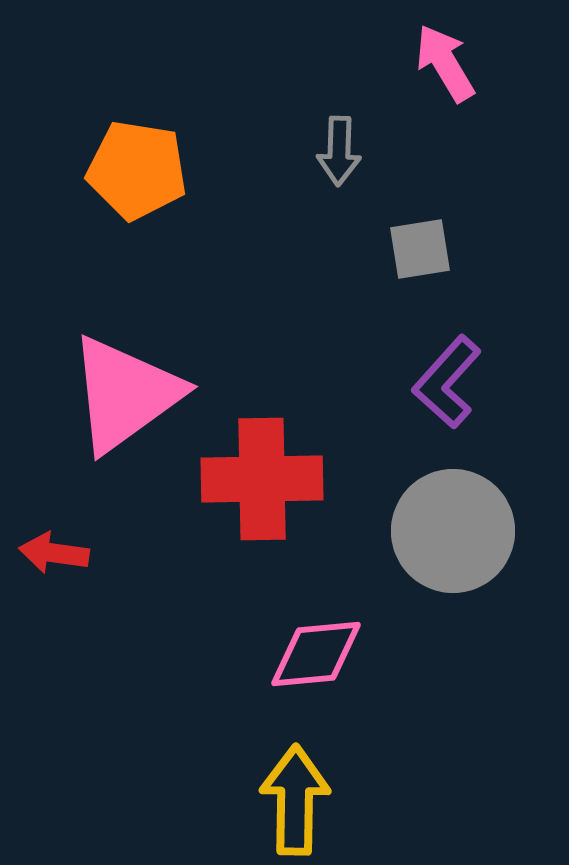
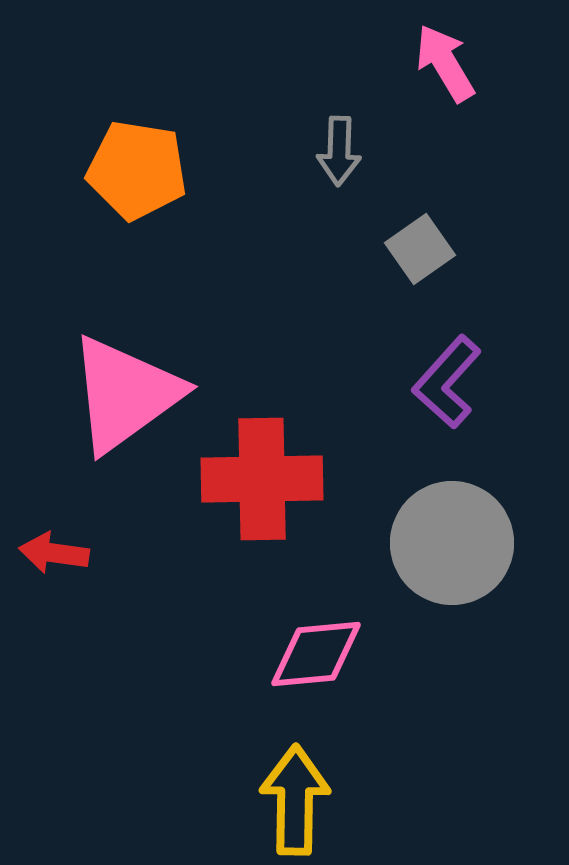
gray square: rotated 26 degrees counterclockwise
gray circle: moved 1 px left, 12 px down
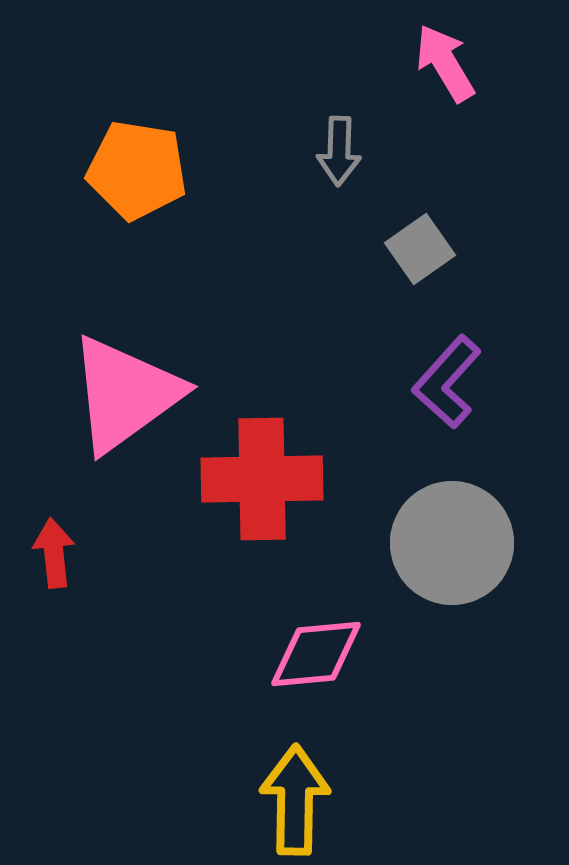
red arrow: rotated 76 degrees clockwise
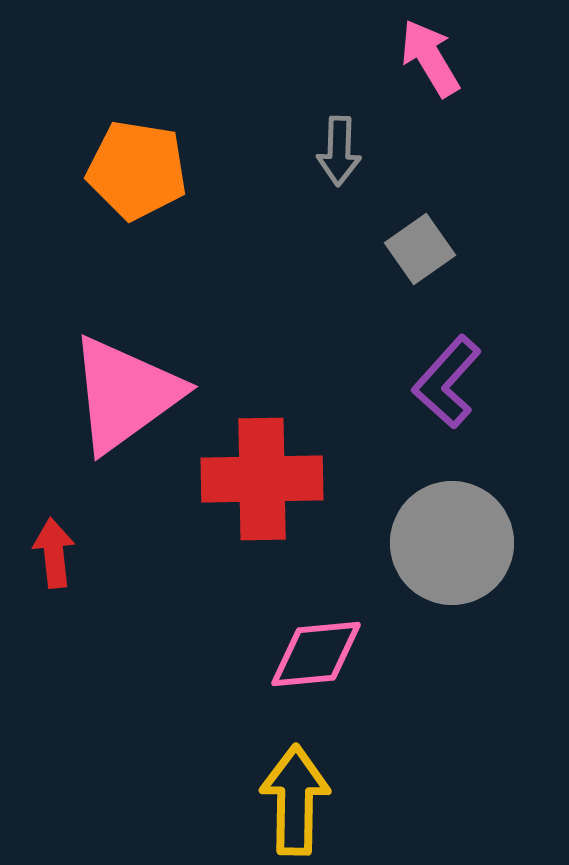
pink arrow: moved 15 px left, 5 px up
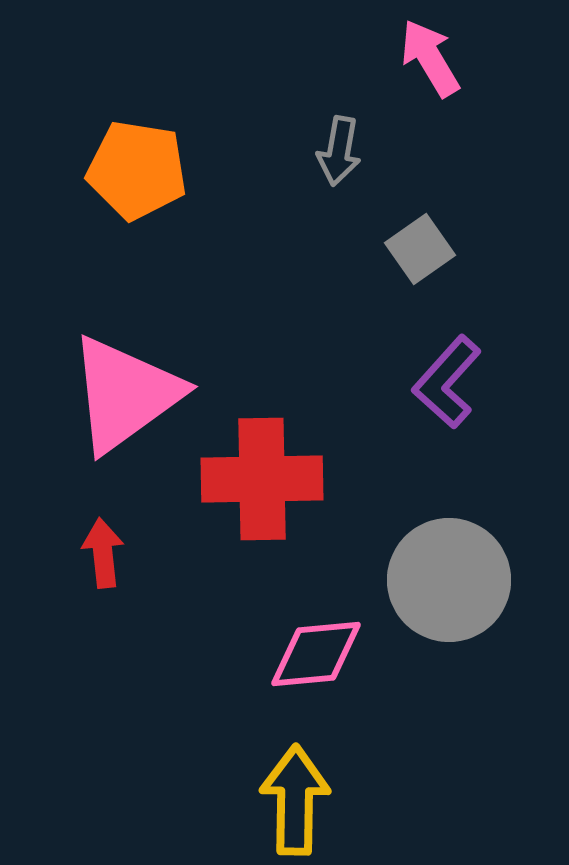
gray arrow: rotated 8 degrees clockwise
gray circle: moved 3 px left, 37 px down
red arrow: moved 49 px right
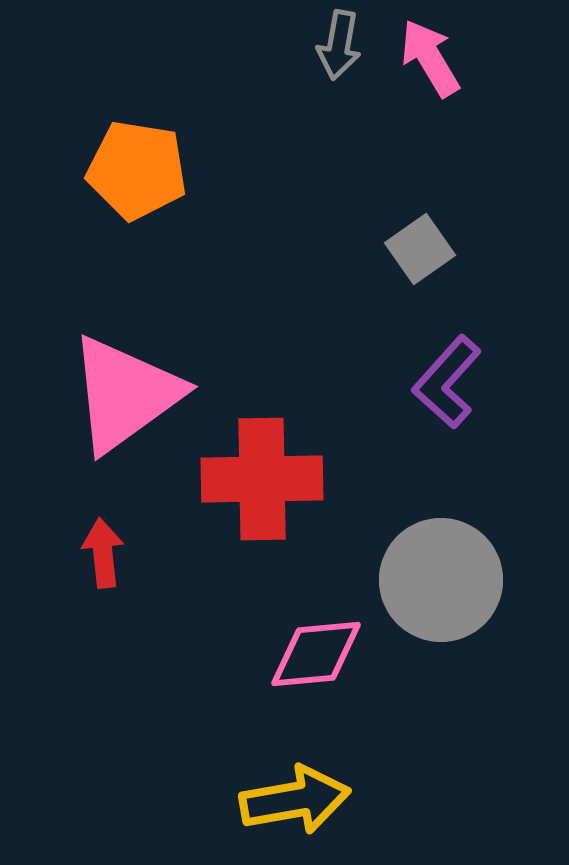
gray arrow: moved 106 px up
gray circle: moved 8 px left
yellow arrow: rotated 79 degrees clockwise
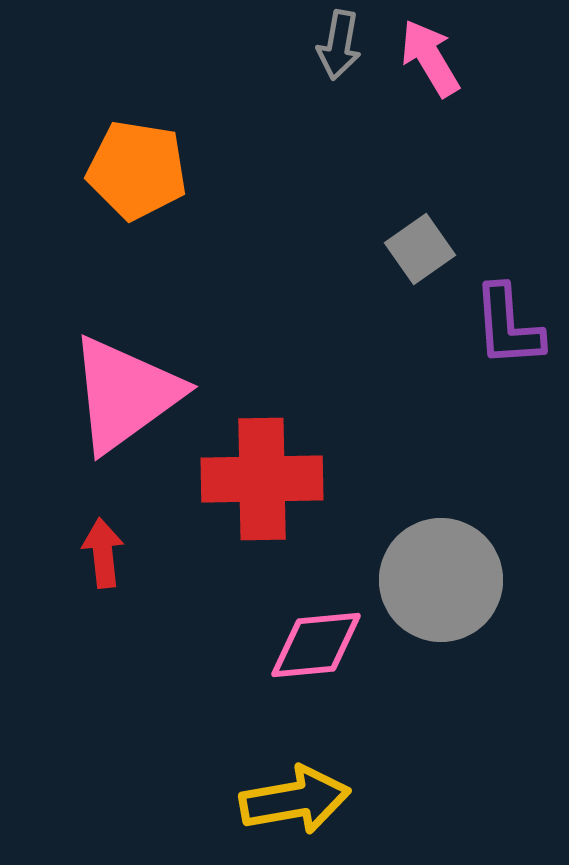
purple L-shape: moved 61 px right, 56 px up; rotated 46 degrees counterclockwise
pink diamond: moved 9 px up
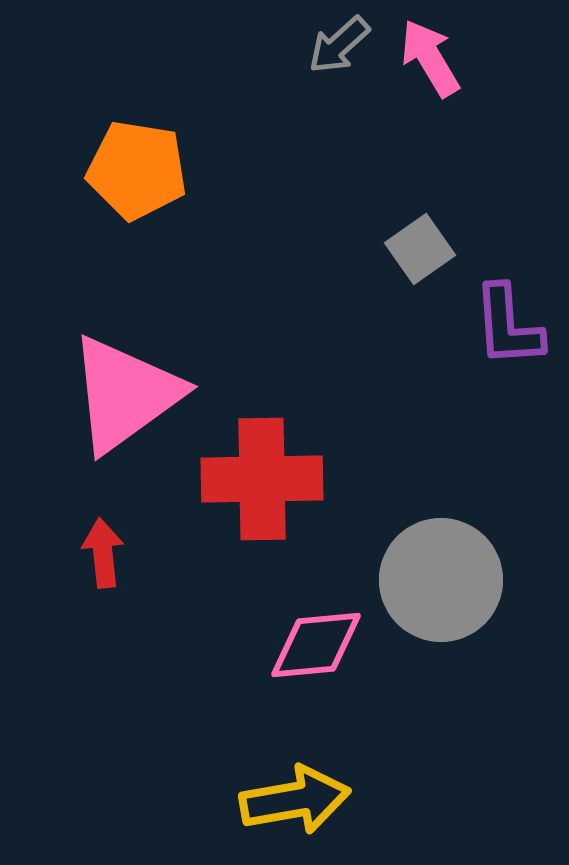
gray arrow: rotated 38 degrees clockwise
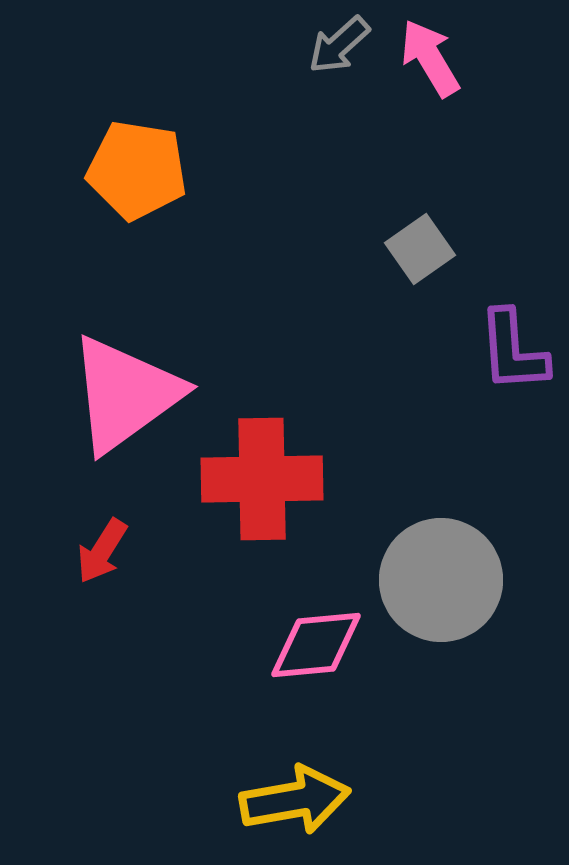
purple L-shape: moved 5 px right, 25 px down
red arrow: moved 1 px left, 2 px up; rotated 142 degrees counterclockwise
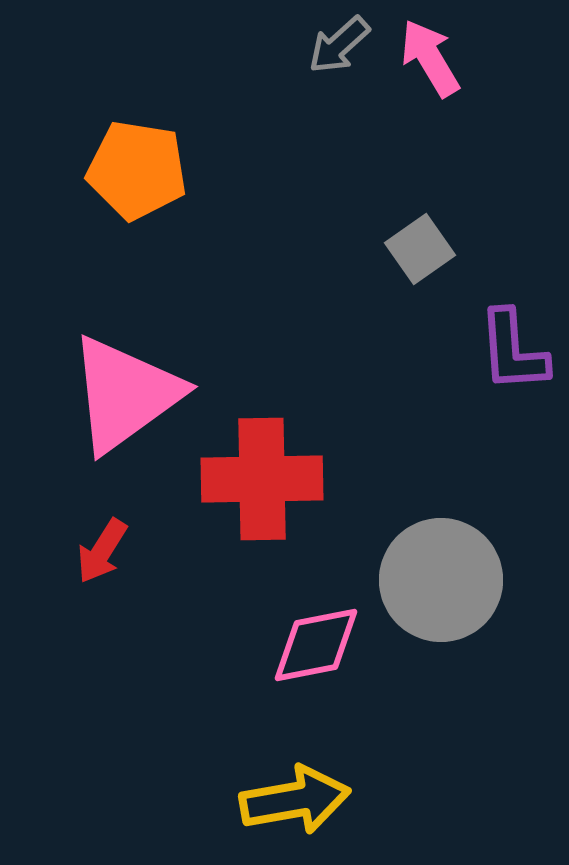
pink diamond: rotated 6 degrees counterclockwise
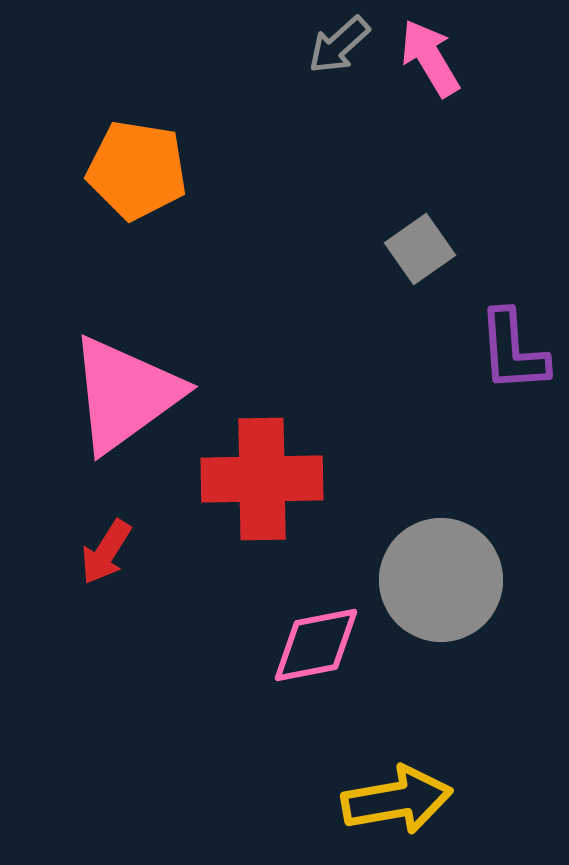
red arrow: moved 4 px right, 1 px down
yellow arrow: moved 102 px right
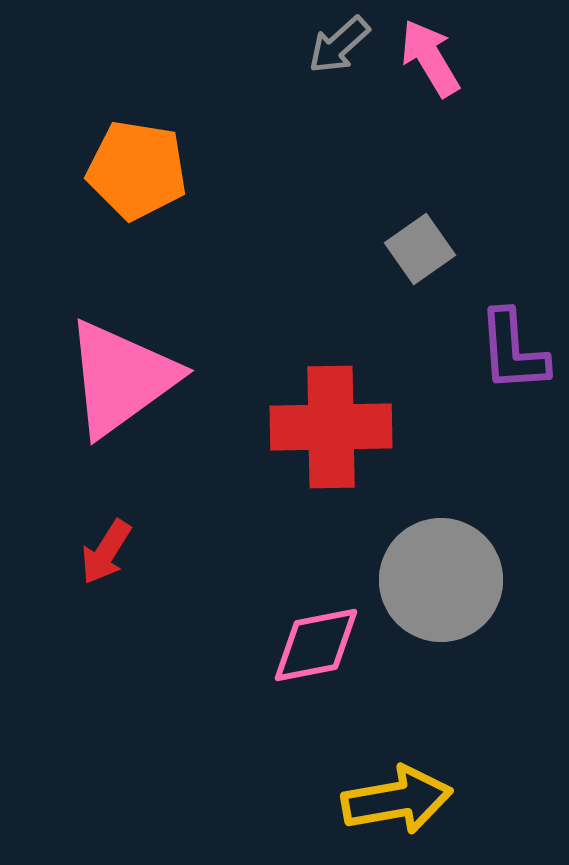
pink triangle: moved 4 px left, 16 px up
red cross: moved 69 px right, 52 px up
